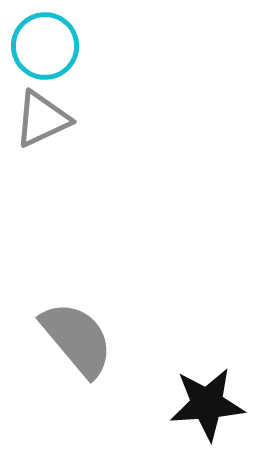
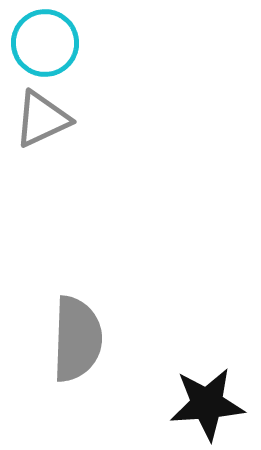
cyan circle: moved 3 px up
gray semicircle: rotated 42 degrees clockwise
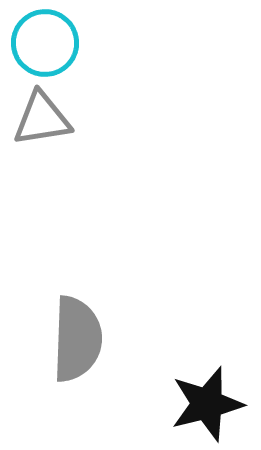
gray triangle: rotated 16 degrees clockwise
black star: rotated 10 degrees counterclockwise
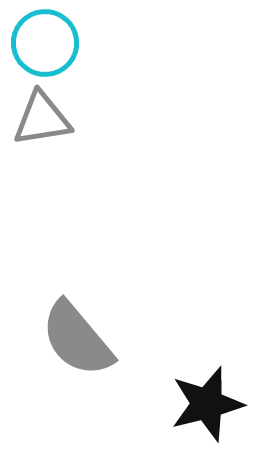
gray semicircle: rotated 138 degrees clockwise
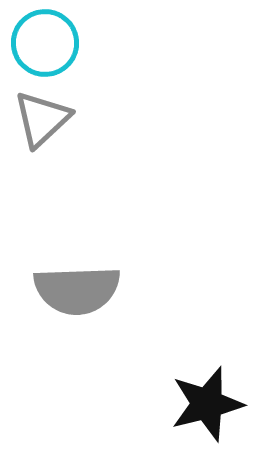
gray triangle: rotated 34 degrees counterclockwise
gray semicircle: moved 49 px up; rotated 52 degrees counterclockwise
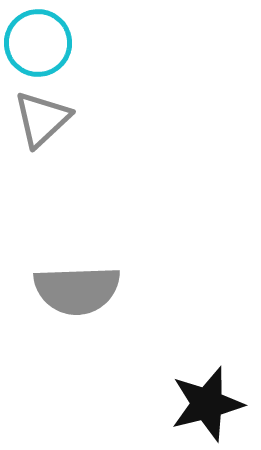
cyan circle: moved 7 px left
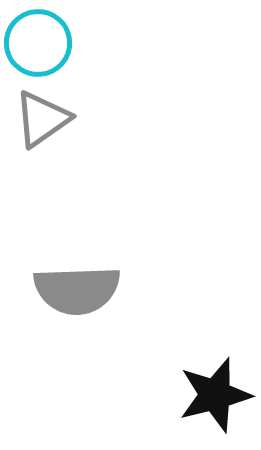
gray triangle: rotated 8 degrees clockwise
black star: moved 8 px right, 9 px up
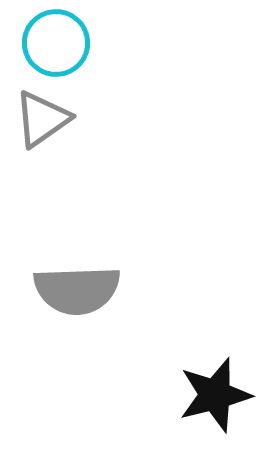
cyan circle: moved 18 px right
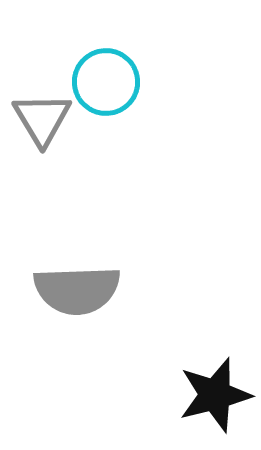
cyan circle: moved 50 px right, 39 px down
gray triangle: rotated 26 degrees counterclockwise
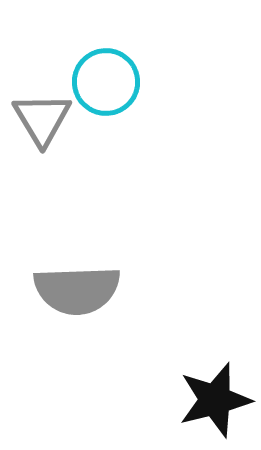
black star: moved 5 px down
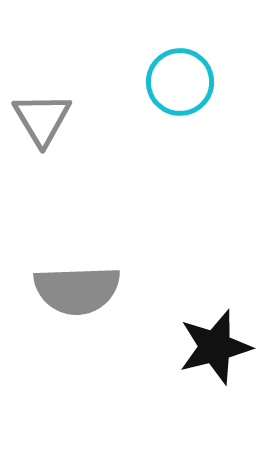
cyan circle: moved 74 px right
black star: moved 53 px up
